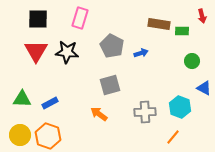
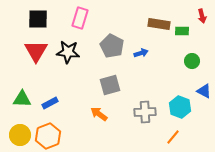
black star: moved 1 px right
blue triangle: moved 3 px down
orange hexagon: rotated 20 degrees clockwise
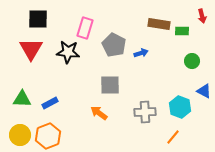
pink rectangle: moved 5 px right, 10 px down
gray pentagon: moved 2 px right, 1 px up
red triangle: moved 5 px left, 2 px up
gray square: rotated 15 degrees clockwise
orange arrow: moved 1 px up
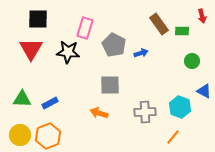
brown rectangle: rotated 45 degrees clockwise
orange arrow: rotated 18 degrees counterclockwise
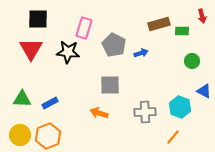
brown rectangle: rotated 70 degrees counterclockwise
pink rectangle: moved 1 px left
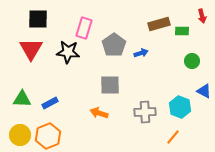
gray pentagon: rotated 10 degrees clockwise
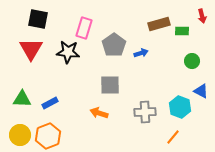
black square: rotated 10 degrees clockwise
blue triangle: moved 3 px left
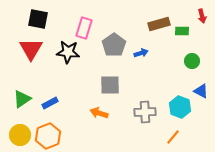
green triangle: rotated 36 degrees counterclockwise
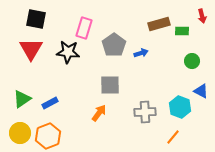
black square: moved 2 px left
orange arrow: rotated 108 degrees clockwise
yellow circle: moved 2 px up
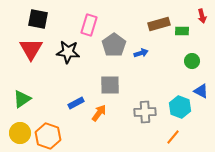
black square: moved 2 px right
pink rectangle: moved 5 px right, 3 px up
blue rectangle: moved 26 px right
orange hexagon: rotated 20 degrees counterclockwise
